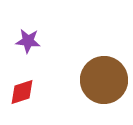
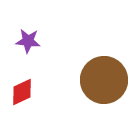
red diamond: rotated 8 degrees counterclockwise
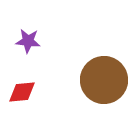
red diamond: rotated 20 degrees clockwise
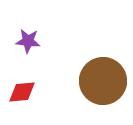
brown circle: moved 1 px left, 1 px down
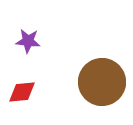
brown circle: moved 1 px left, 1 px down
